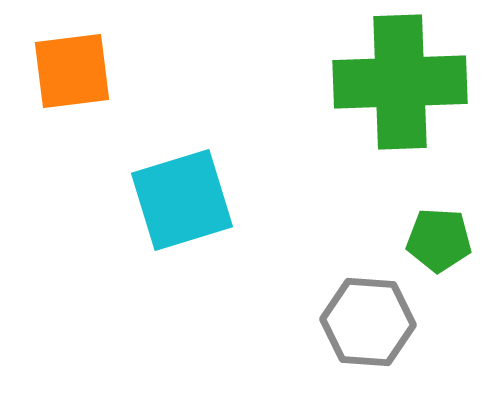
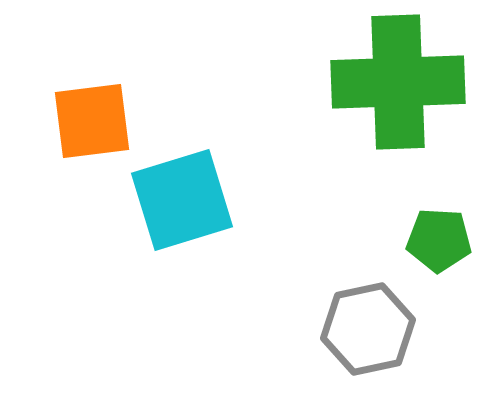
orange square: moved 20 px right, 50 px down
green cross: moved 2 px left
gray hexagon: moved 7 px down; rotated 16 degrees counterclockwise
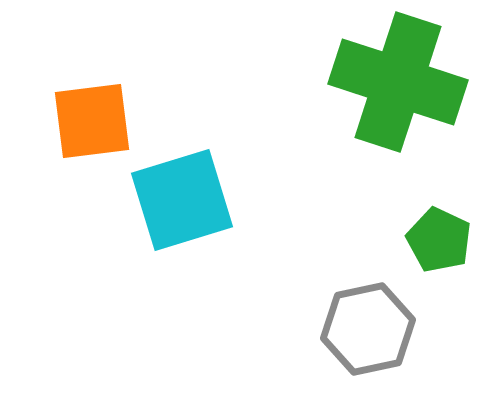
green cross: rotated 20 degrees clockwise
green pentagon: rotated 22 degrees clockwise
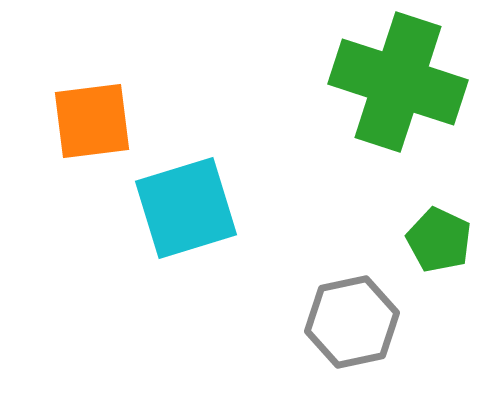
cyan square: moved 4 px right, 8 px down
gray hexagon: moved 16 px left, 7 px up
